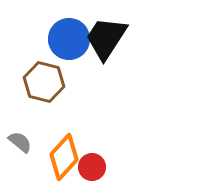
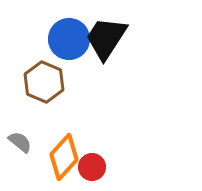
brown hexagon: rotated 9 degrees clockwise
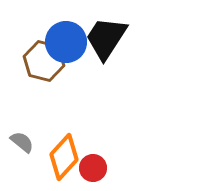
blue circle: moved 3 px left, 3 px down
brown hexagon: moved 21 px up; rotated 9 degrees counterclockwise
gray semicircle: moved 2 px right
red circle: moved 1 px right, 1 px down
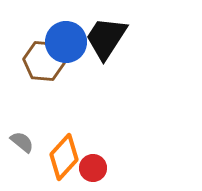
brown hexagon: rotated 9 degrees counterclockwise
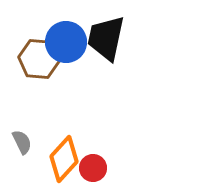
black trapezoid: rotated 21 degrees counterclockwise
brown hexagon: moved 5 px left, 2 px up
gray semicircle: rotated 25 degrees clockwise
orange diamond: moved 2 px down
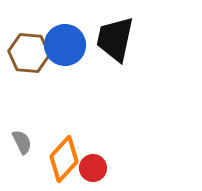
black trapezoid: moved 9 px right, 1 px down
blue circle: moved 1 px left, 3 px down
brown hexagon: moved 10 px left, 6 px up
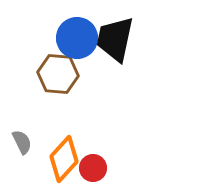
blue circle: moved 12 px right, 7 px up
brown hexagon: moved 29 px right, 21 px down
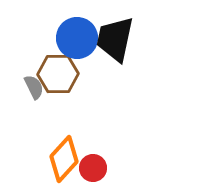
brown hexagon: rotated 6 degrees counterclockwise
gray semicircle: moved 12 px right, 55 px up
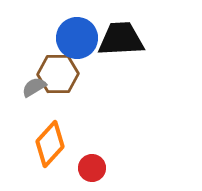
black trapezoid: moved 6 px right; rotated 75 degrees clockwise
gray semicircle: rotated 95 degrees counterclockwise
orange diamond: moved 14 px left, 15 px up
red circle: moved 1 px left
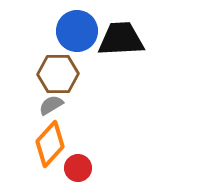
blue circle: moved 7 px up
gray semicircle: moved 17 px right, 18 px down
red circle: moved 14 px left
